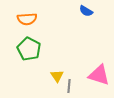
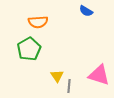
orange semicircle: moved 11 px right, 3 px down
green pentagon: rotated 15 degrees clockwise
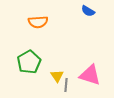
blue semicircle: moved 2 px right
green pentagon: moved 13 px down
pink triangle: moved 9 px left
gray line: moved 3 px left, 1 px up
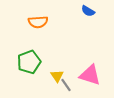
green pentagon: rotated 10 degrees clockwise
gray line: rotated 40 degrees counterclockwise
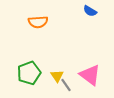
blue semicircle: moved 2 px right
green pentagon: moved 11 px down
pink triangle: rotated 20 degrees clockwise
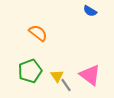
orange semicircle: moved 11 px down; rotated 138 degrees counterclockwise
green pentagon: moved 1 px right, 2 px up
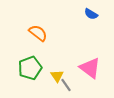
blue semicircle: moved 1 px right, 3 px down
green pentagon: moved 3 px up
pink triangle: moved 7 px up
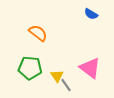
green pentagon: rotated 25 degrees clockwise
